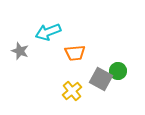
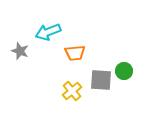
green circle: moved 6 px right
gray square: moved 1 px down; rotated 25 degrees counterclockwise
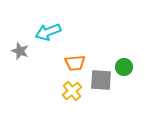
orange trapezoid: moved 10 px down
green circle: moved 4 px up
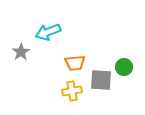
gray star: moved 1 px right, 1 px down; rotated 18 degrees clockwise
yellow cross: rotated 30 degrees clockwise
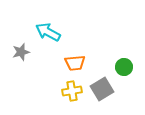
cyan arrow: rotated 50 degrees clockwise
gray star: rotated 18 degrees clockwise
gray square: moved 1 px right, 9 px down; rotated 35 degrees counterclockwise
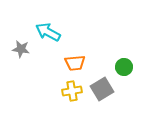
gray star: moved 3 px up; rotated 24 degrees clockwise
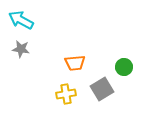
cyan arrow: moved 27 px left, 12 px up
yellow cross: moved 6 px left, 3 px down
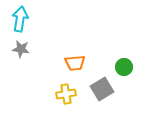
cyan arrow: moved 1 px left, 1 px up; rotated 70 degrees clockwise
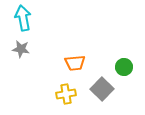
cyan arrow: moved 3 px right, 1 px up; rotated 20 degrees counterclockwise
gray square: rotated 15 degrees counterclockwise
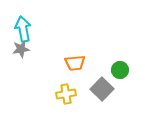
cyan arrow: moved 11 px down
gray star: rotated 18 degrees counterclockwise
green circle: moved 4 px left, 3 px down
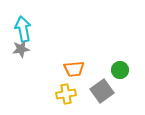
orange trapezoid: moved 1 px left, 6 px down
gray square: moved 2 px down; rotated 10 degrees clockwise
